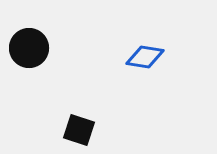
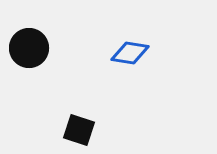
blue diamond: moved 15 px left, 4 px up
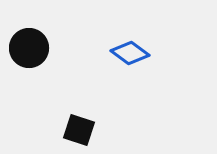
blue diamond: rotated 27 degrees clockwise
